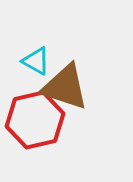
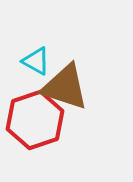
red hexagon: rotated 6 degrees counterclockwise
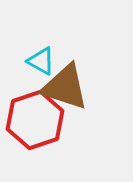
cyan triangle: moved 5 px right
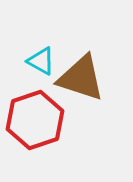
brown triangle: moved 16 px right, 9 px up
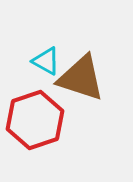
cyan triangle: moved 5 px right
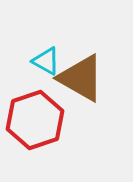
brown triangle: rotated 12 degrees clockwise
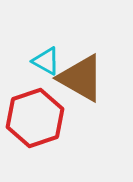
red hexagon: moved 2 px up
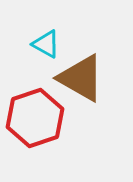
cyan triangle: moved 17 px up
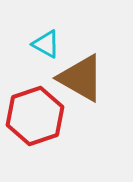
red hexagon: moved 2 px up
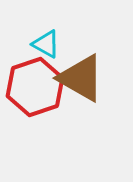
red hexagon: moved 29 px up
